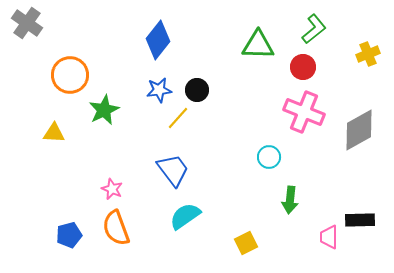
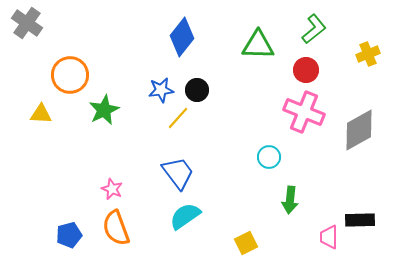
blue diamond: moved 24 px right, 3 px up
red circle: moved 3 px right, 3 px down
blue star: moved 2 px right
yellow triangle: moved 13 px left, 19 px up
blue trapezoid: moved 5 px right, 3 px down
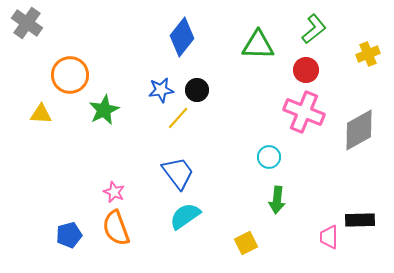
pink star: moved 2 px right, 3 px down
green arrow: moved 13 px left
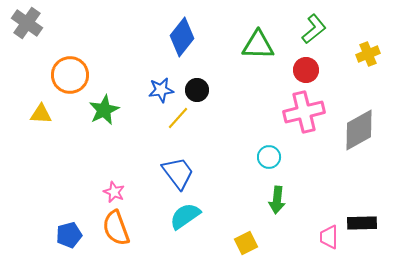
pink cross: rotated 36 degrees counterclockwise
black rectangle: moved 2 px right, 3 px down
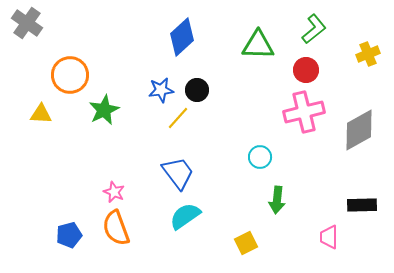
blue diamond: rotated 9 degrees clockwise
cyan circle: moved 9 px left
black rectangle: moved 18 px up
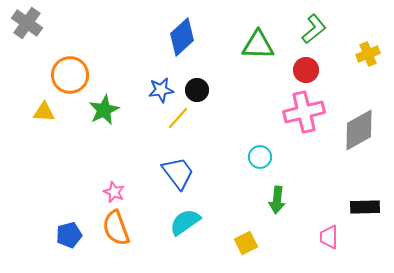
yellow triangle: moved 3 px right, 2 px up
black rectangle: moved 3 px right, 2 px down
cyan semicircle: moved 6 px down
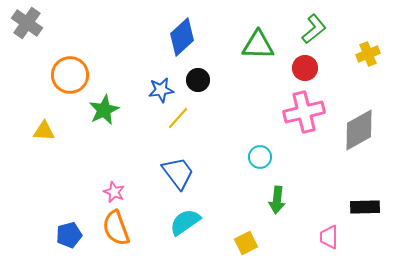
red circle: moved 1 px left, 2 px up
black circle: moved 1 px right, 10 px up
yellow triangle: moved 19 px down
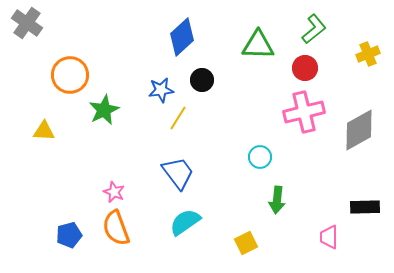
black circle: moved 4 px right
yellow line: rotated 10 degrees counterclockwise
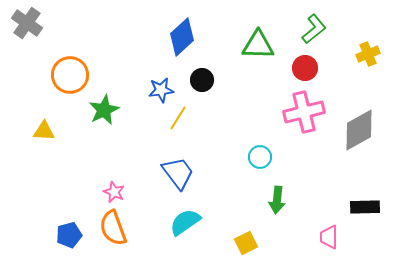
orange semicircle: moved 3 px left
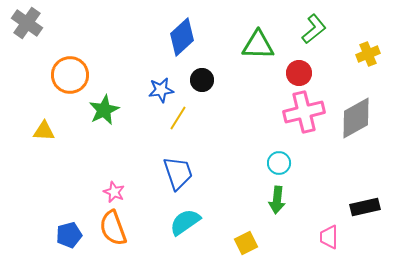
red circle: moved 6 px left, 5 px down
gray diamond: moved 3 px left, 12 px up
cyan circle: moved 19 px right, 6 px down
blue trapezoid: rotated 18 degrees clockwise
black rectangle: rotated 12 degrees counterclockwise
